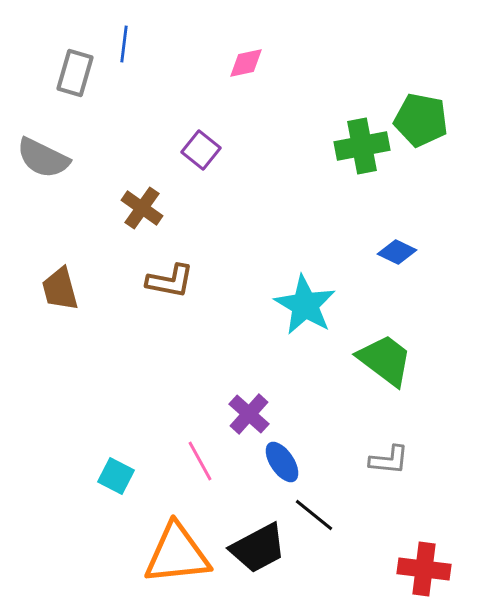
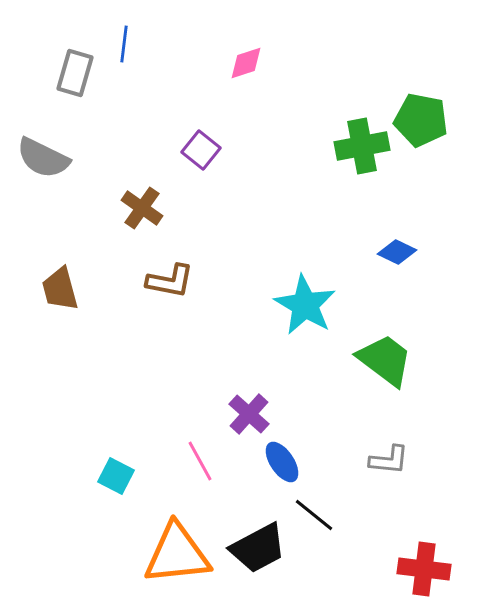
pink diamond: rotated 6 degrees counterclockwise
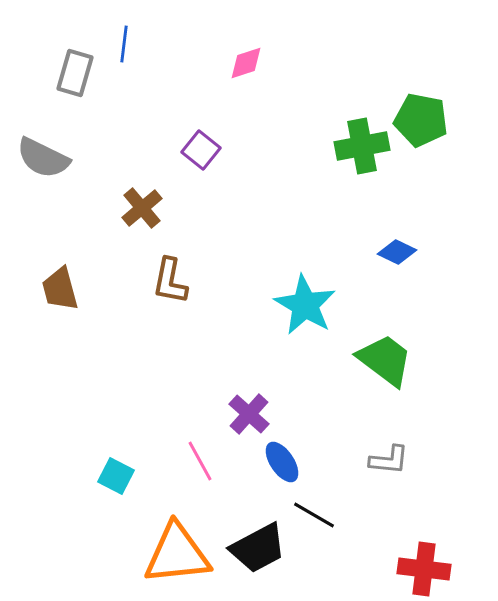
brown cross: rotated 15 degrees clockwise
brown L-shape: rotated 90 degrees clockwise
black line: rotated 9 degrees counterclockwise
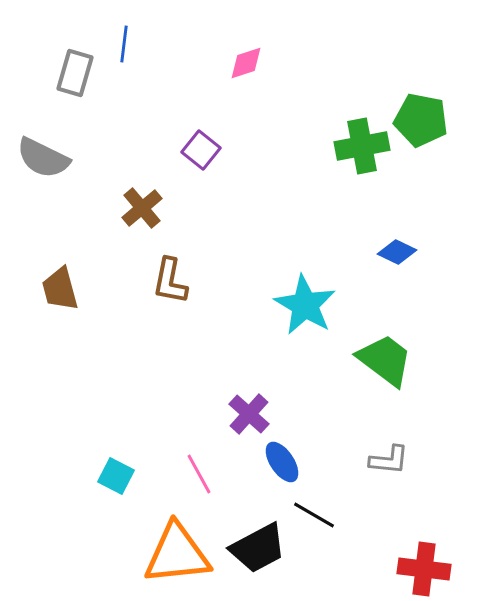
pink line: moved 1 px left, 13 px down
